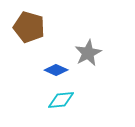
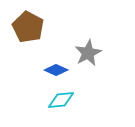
brown pentagon: moved 1 px left; rotated 12 degrees clockwise
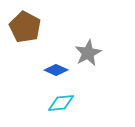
brown pentagon: moved 3 px left
cyan diamond: moved 3 px down
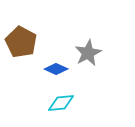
brown pentagon: moved 4 px left, 15 px down
blue diamond: moved 1 px up
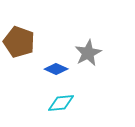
brown pentagon: moved 2 px left; rotated 8 degrees counterclockwise
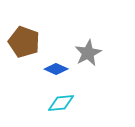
brown pentagon: moved 5 px right
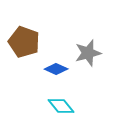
gray star: rotated 12 degrees clockwise
cyan diamond: moved 3 px down; rotated 56 degrees clockwise
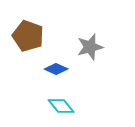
brown pentagon: moved 4 px right, 6 px up
gray star: moved 2 px right, 6 px up
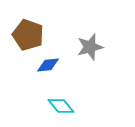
brown pentagon: moved 1 px up
blue diamond: moved 8 px left, 4 px up; rotated 30 degrees counterclockwise
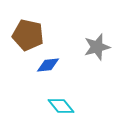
brown pentagon: rotated 8 degrees counterclockwise
gray star: moved 7 px right
